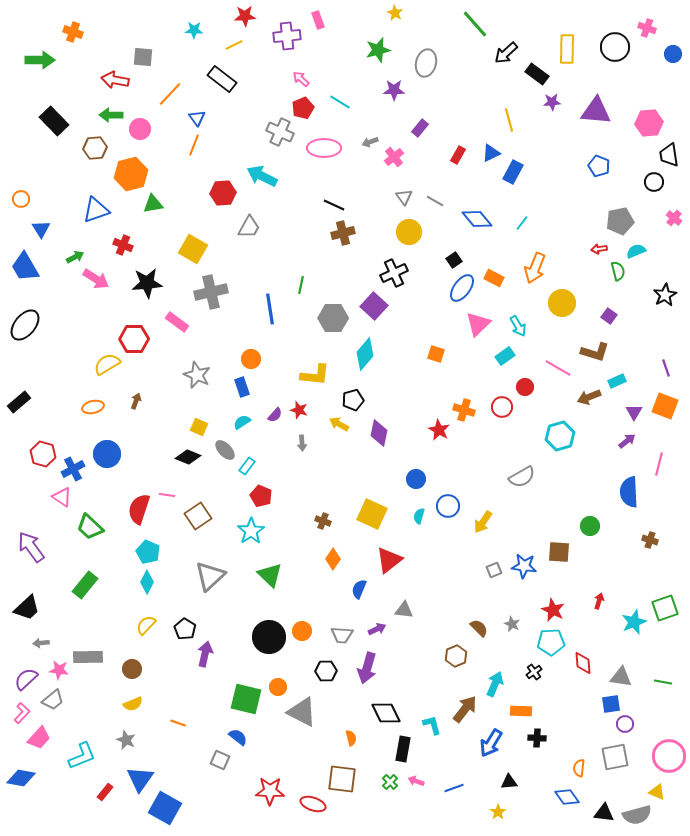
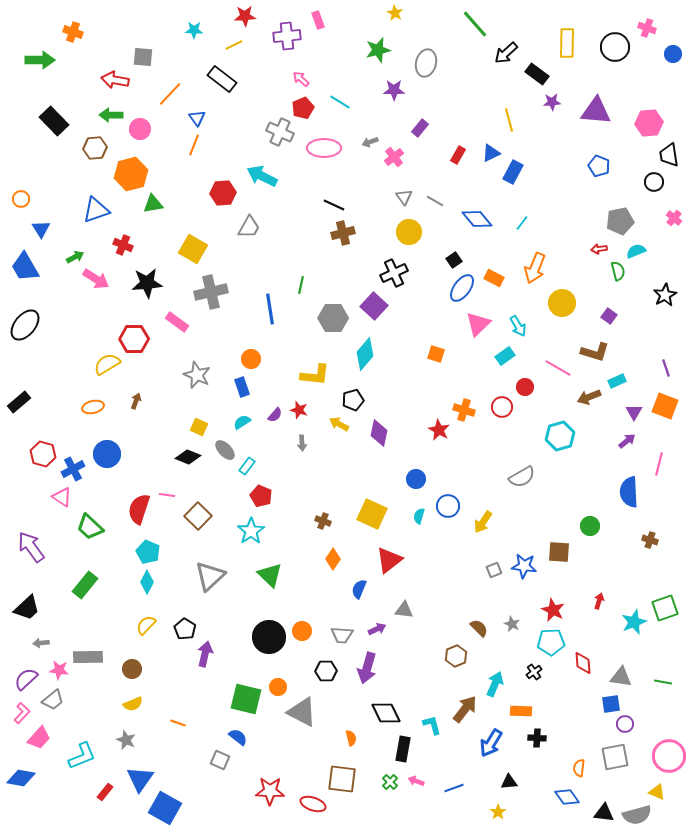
yellow rectangle at (567, 49): moved 6 px up
brown square at (198, 516): rotated 12 degrees counterclockwise
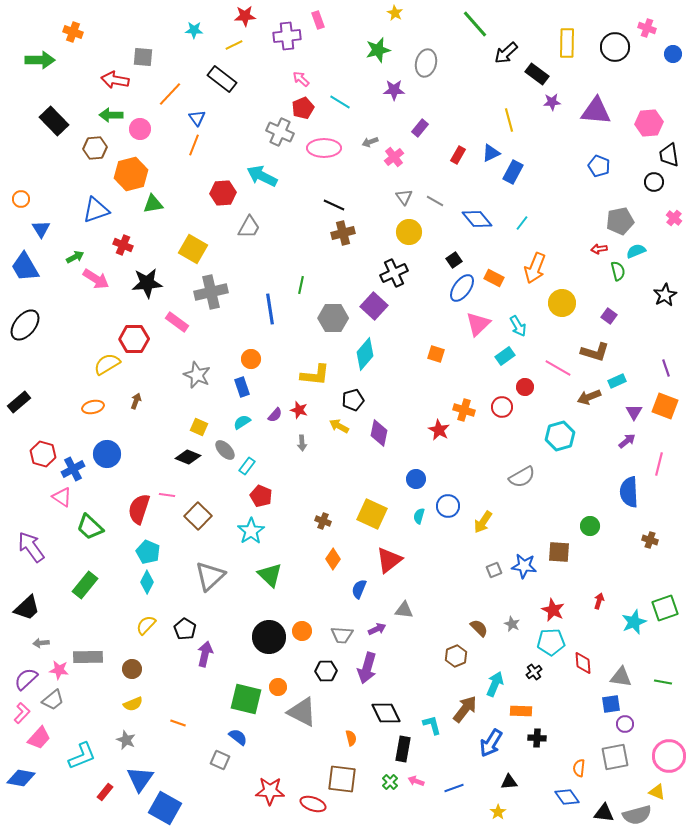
yellow arrow at (339, 424): moved 2 px down
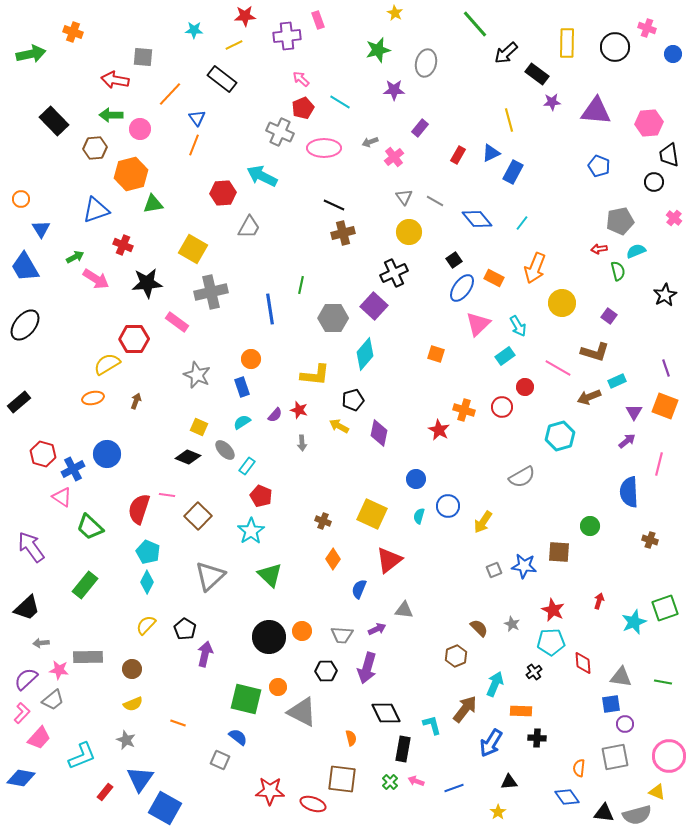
green arrow at (40, 60): moved 9 px left, 6 px up; rotated 12 degrees counterclockwise
orange ellipse at (93, 407): moved 9 px up
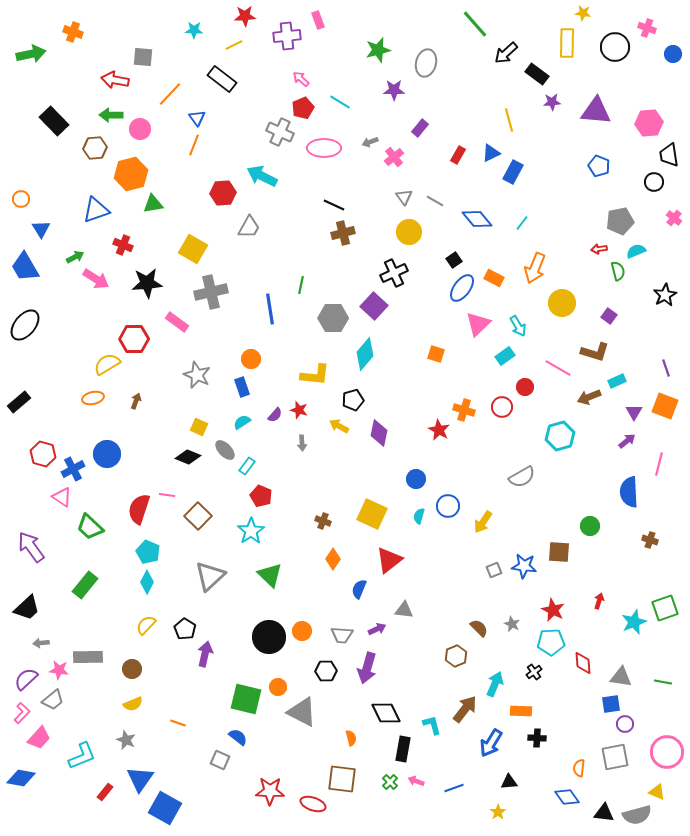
yellow star at (395, 13): moved 188 px right; rotated 21 degrees counterclockwise
pink circle at (669, 756): moved 2 px left, 4 px up
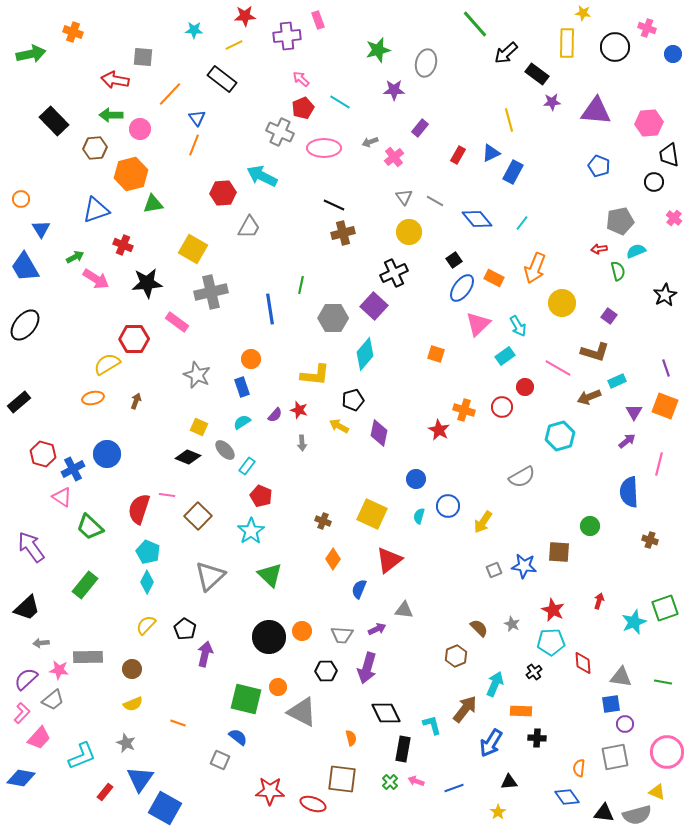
gray star at (126, 740): moved 3 px down
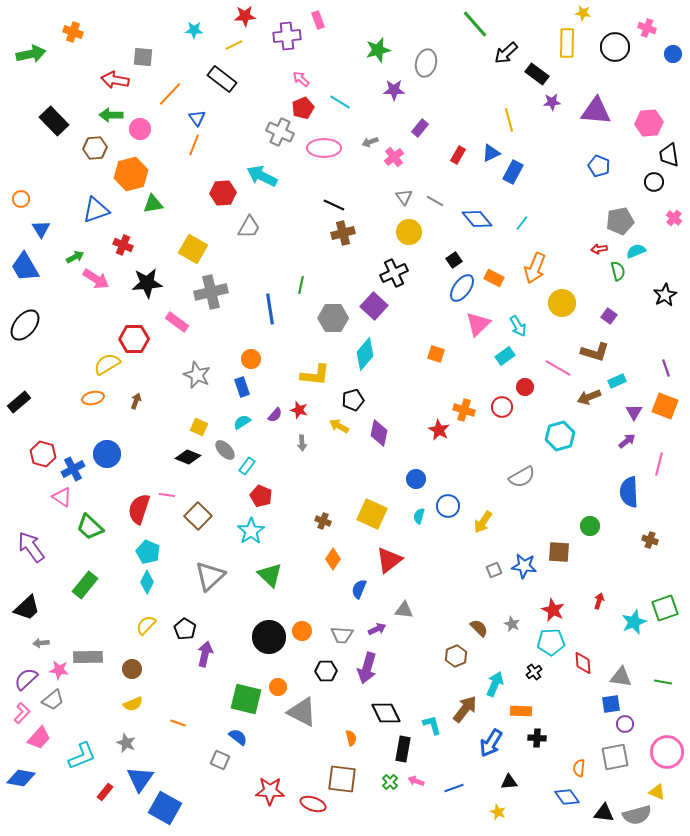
yellow star at (498, 812): rotated 14 degrees counterclockwise
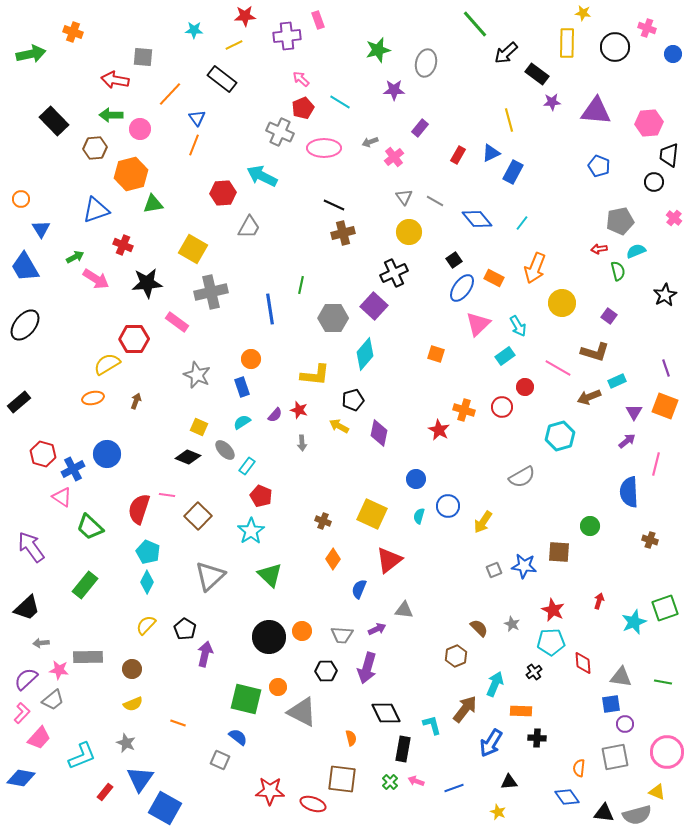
black trapezoid at (669, 155): rotated 15 degrees clockwise
pink line at (659, 464): moved 3 px left
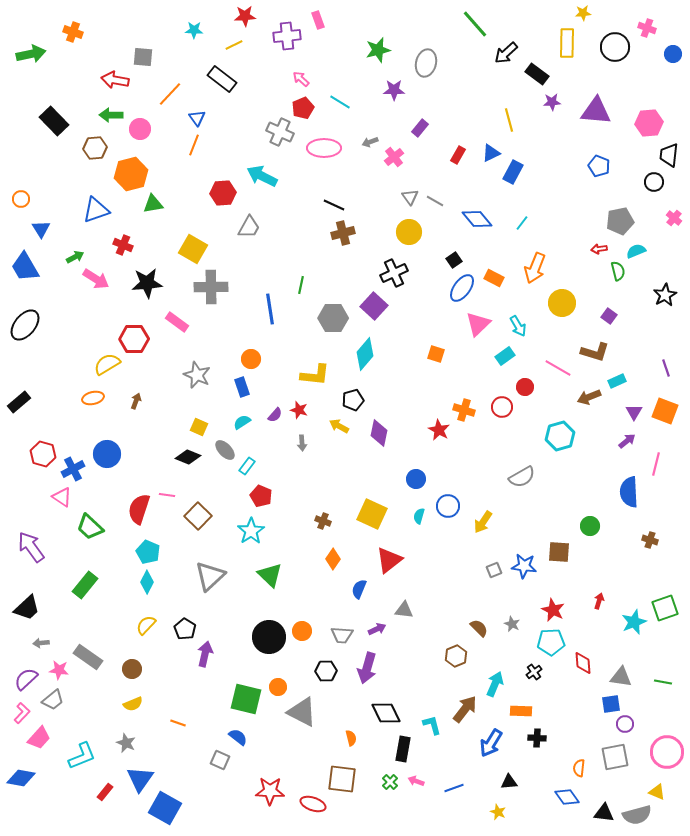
yellow star at (583, 13): rotated 14 degrees counterclockwise
gray triangle at (404, 197): moved 6 px right
gray cross at (211, 292): moved 5 px up; rotated 12 degrees clockwise
orange square at (665, 406): moved 5 px down
gray rectangle at (88, 657): rotated 36 degrees clockwise
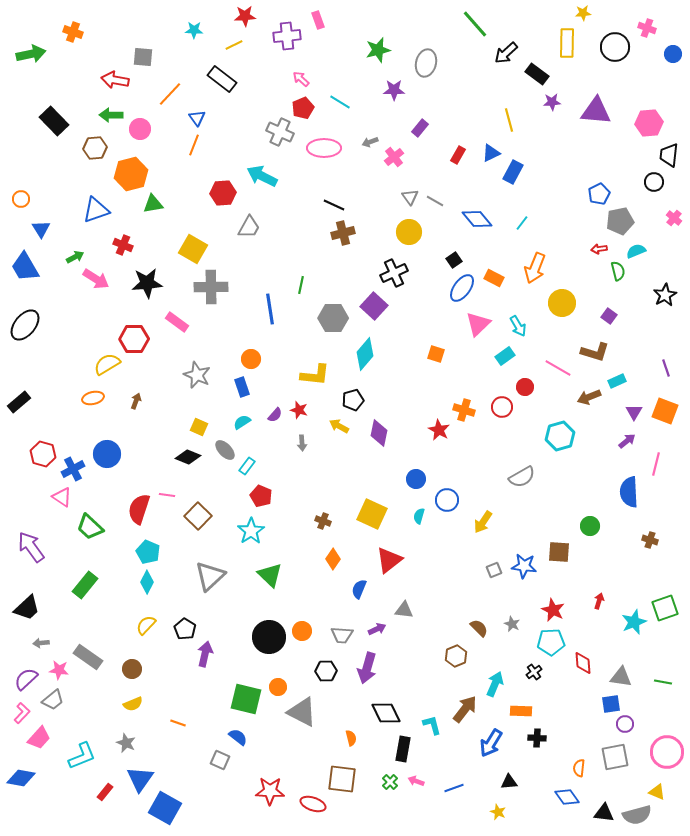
blue pentagon at (599, 166): moved 28 px down; rotated 25 degrees clockwise
blue circle at (448, 506): moved 1 px left, 6 px up
